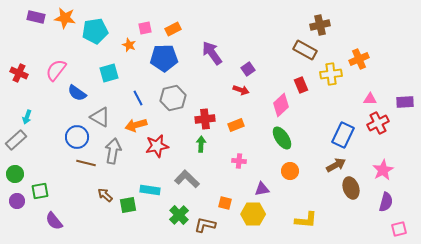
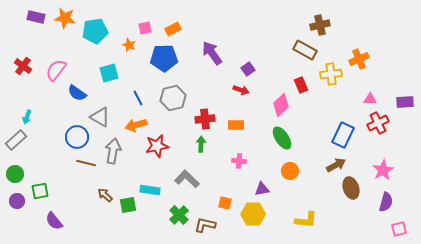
red cross at (19, 73): moved 4 px right, 7 px up; rotated 12 degrees clockwise
orange rectangle at (236, 125): rotated 21 degrees clockwise
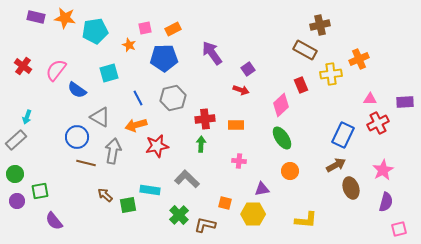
blue semicircle at (77, 93): moved 3 px up
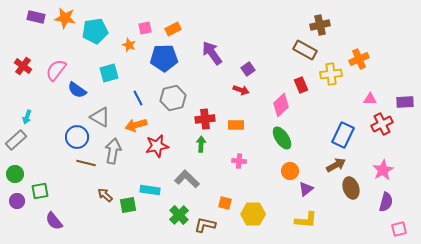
red cross at (378, 123): moved 4 px right, 1 px down
purple triangle at (262, 189): moved 44 px right; rotated 28 degrees counterclockwise
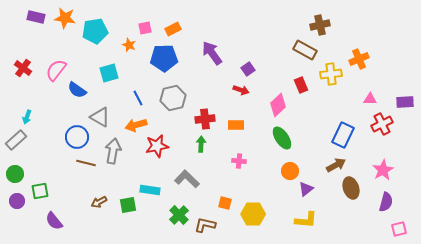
red cross at (23, 66): moved 2 px down
pink diamond at (281, 105): moved 3 px left
brown arrow at (105, 195): moved 6 px left, 7 px down; rotated 70 degrees counterclockwise
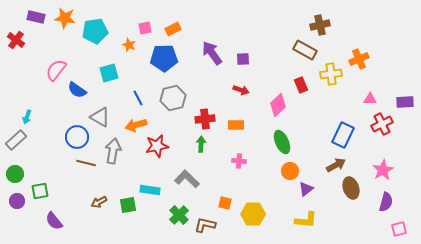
red cross at (23, 68): moved 7 px left, 28 px up
purple square at (248, 69): moved 5 px left, 10 px up; rotated 32 degrees clockwise
green ellipse at (282, 138): moved 4 px down; rotated 10 degrees clockwise
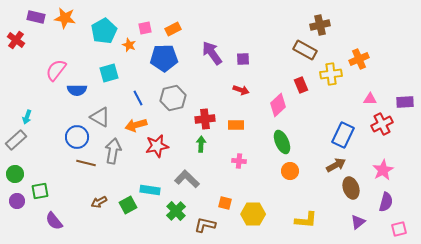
cyan pentagon at (95, 31): moved 9 px right; rotated 20 degrees counterclockwise
blue semicircle at (77, 90): rotated 36 degrees counterclockwise
purple triangle at (306, 189): moved 52 px right, 33 px down
green square at (128, 205): rotated 18 degrees counterclockwise
green cross at (179, 215): moved 3 px left, 4 px up
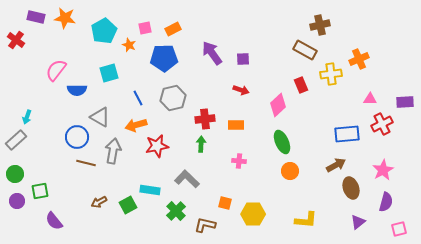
blue rectangle at (343, 135): moved 4 px right, 1 px up; rotated 60 degrees clockwise
